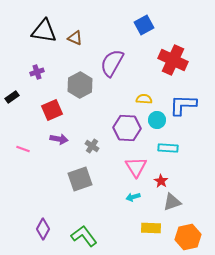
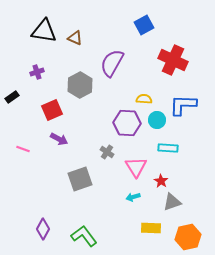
purple hexagon: moved 5 px up
purple arrow: rotated 18 degrees clockwise
gray cross: moved 15 px right, 6 px down
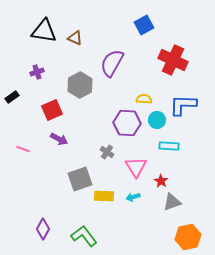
cyan rectangle: moved 1 px right, 2 px up
yellow rectangle: moved 47 px left, 32 px up
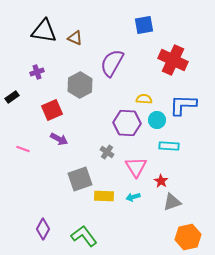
blue square: rotated 18 degrees clockwise
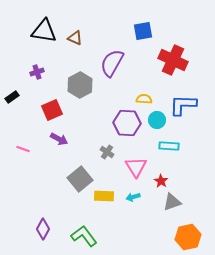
blue square: moved 1 px left, 6 px down
gray square: rotated 20 degrees counterclockwise
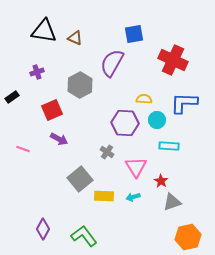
blue square: moved 9 px left, 3 px down
blue L-shape: moved 1 px right, 2 px up
purple hexagon: moved 2 px left
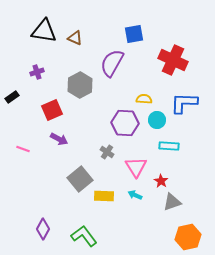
cyan arrow: moved 2 px right, 2 px up; rotated 40 degrees clockwise
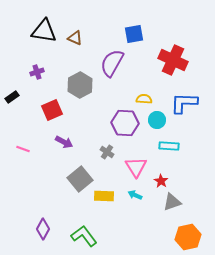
purple arrow: moved 5 px right, 3 px down
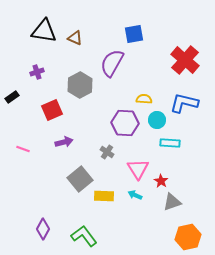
red cross: moved 12 px right; rotated 16 degrees clockwise
blue L-shape: rotated 12 degrees clockwise
purple arrow: rotated 42 degrees counterclockwise
cyan rectangle: moved 1 px right, 3 px up
pink triangle: moved 2 px right, 2 px down
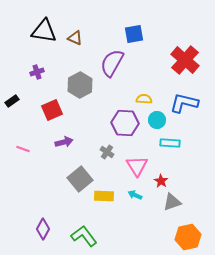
black rectangle: moved 4 px down
pink triangle: moved 1 px left, 3 px up
